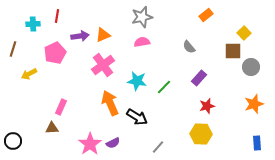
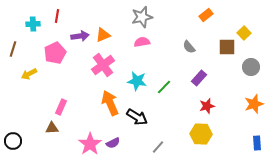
brown square: moved 6 px left, 4 px up
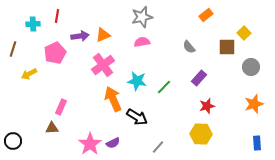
orange arrow: moved 3 px right, 4 px up
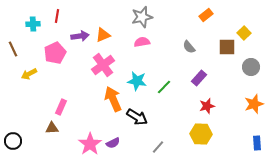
brown line: rotated 42 degrees counterclockwise
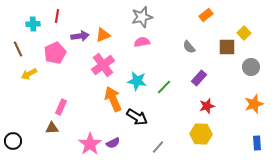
brown line: moved 5 px right
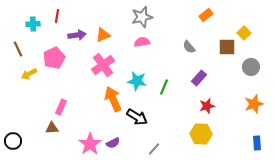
purple arrow: moved 3 px left, 1 px up
pink pentagon: moved 1 px left, 5 px down
green line: rotated 21 degrees counterclockwise
gray line: moved 4 px left, 2 px down
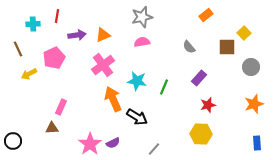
red star: moved 1 px right, 1 px up
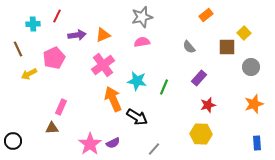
red line: rotated 16 degrees clockwise
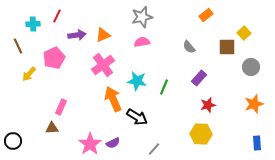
brown line: moved 3 px up
yellow arrow: rotated 21 degrees counterclockwise
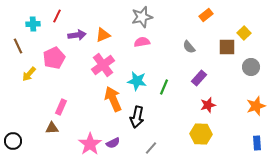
orange star: moved 2 px right, 2 px down
black arrow: rotated 70 degrees clockwise
gray line: moved 3 px left, 1 px up
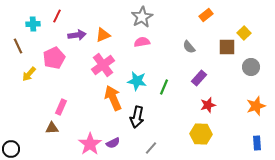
gray star: rotated 15 degrees counterclockwise
orange arrow: moved 1 px up
black circle: moved 2 px left, 8 px down
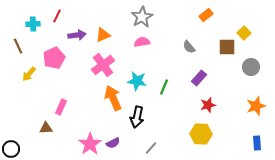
brown triangle: moved 6 px left
